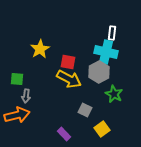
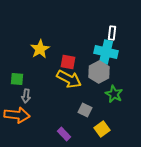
orange arrow: rotated 20 degrees clockwise
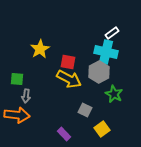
white rectangle: rotated 48 degrees clockwise
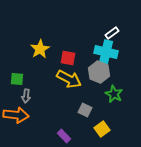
red square: moved 4 px up
gray hexagon: rotated 10 degrees counterclockwise
orange arrow: moved 1 px left
purple rectangle: moved 2 px down
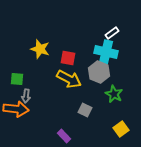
yellow star: rotated 24 degrees counterclockwise
orange arrow: moved 6 px up
yellow square: moved 19 px right
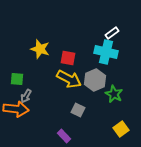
gray hexagon: moved 4 px left, 8 px down; rotated 15 degrees clockwise
gray arrow: rotated 24 degrees clockwise
gray square: moved 7 px left
